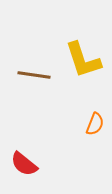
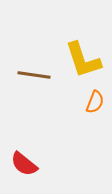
orange semicircle: moved 22 px up
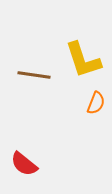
orange semicircle: moved 1 px right, 1 px down
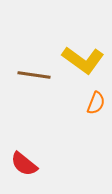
yellow L-shape: rotated 36 degrees counterclockwise
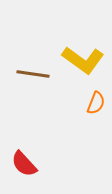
brown line: moved 1 px left, 1 px up
red semicircle: rotated 8 degrees clockwise
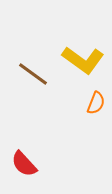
brown line: rotated 28 degrees clockwise
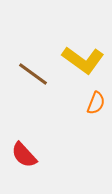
red semicircle: moved 9 px up
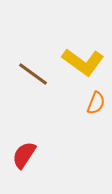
yellow L-shape: moved 2 px down
red semicircle: rotated 76 degrees clockwise
